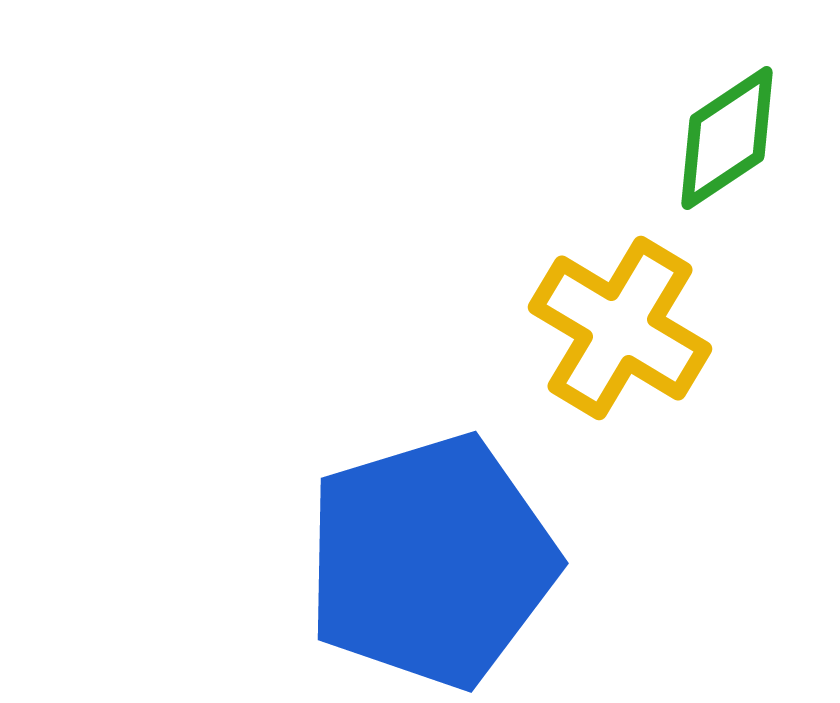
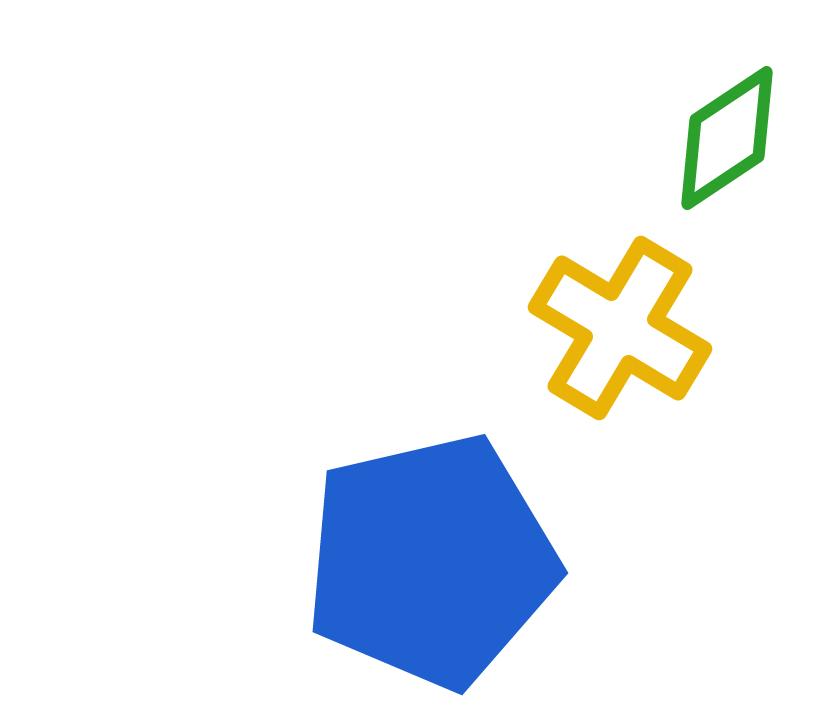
blue pentagon: rotated 4 degrees clockwise
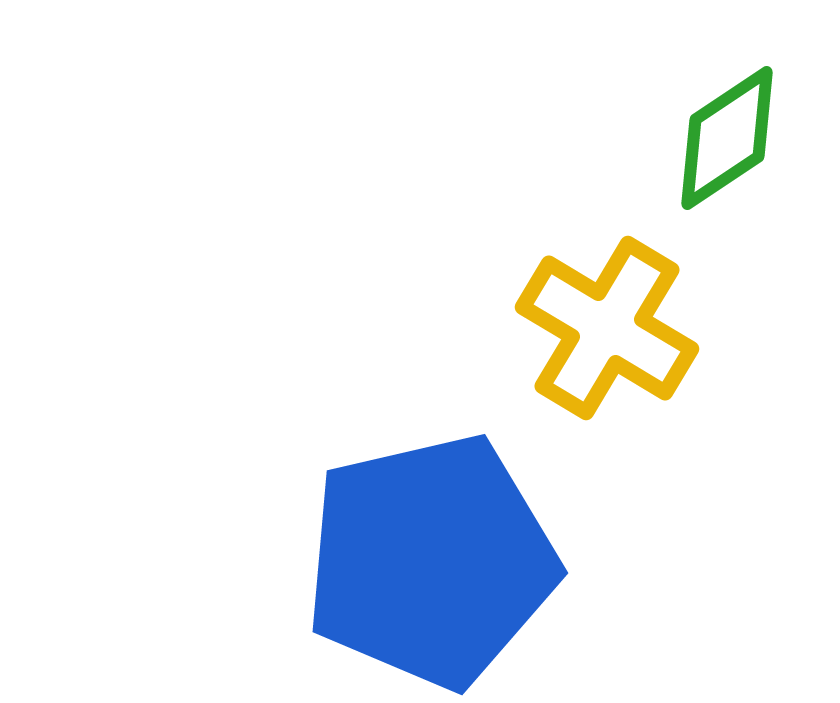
yellow cross: moved 13 px left
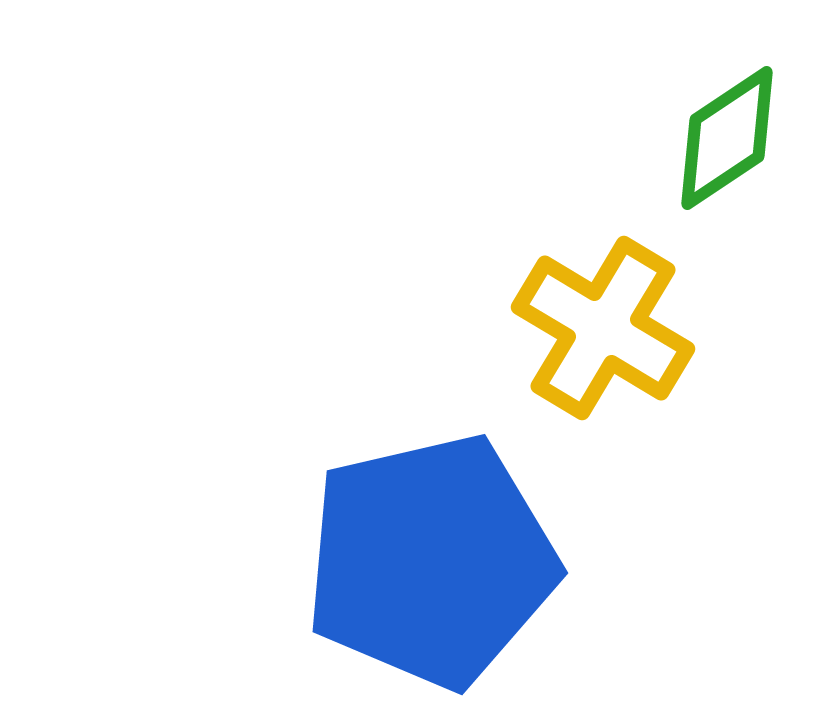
yellow cross: moved 4 px left
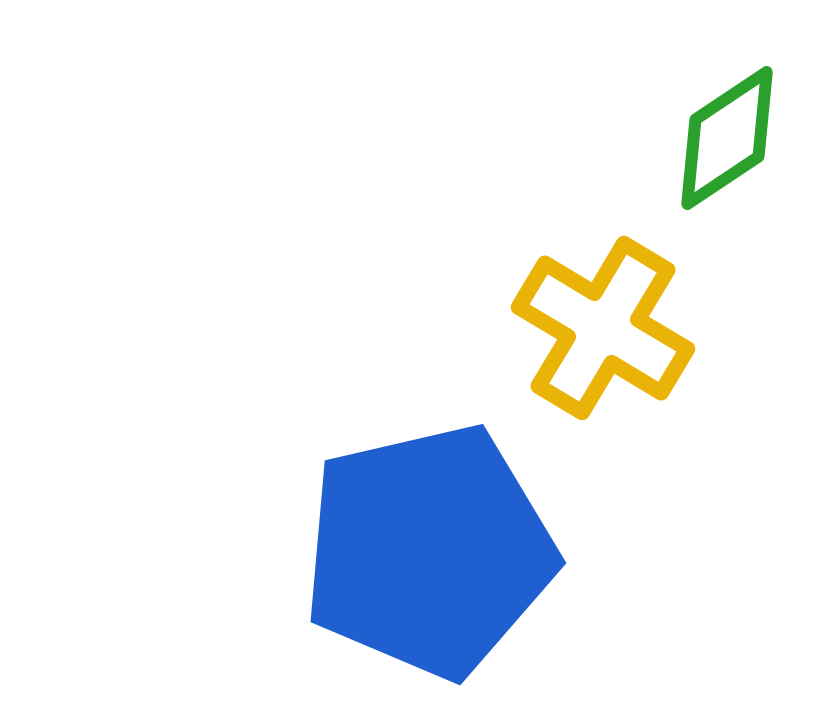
blue pentagon: moved 2 px left, 10 px up
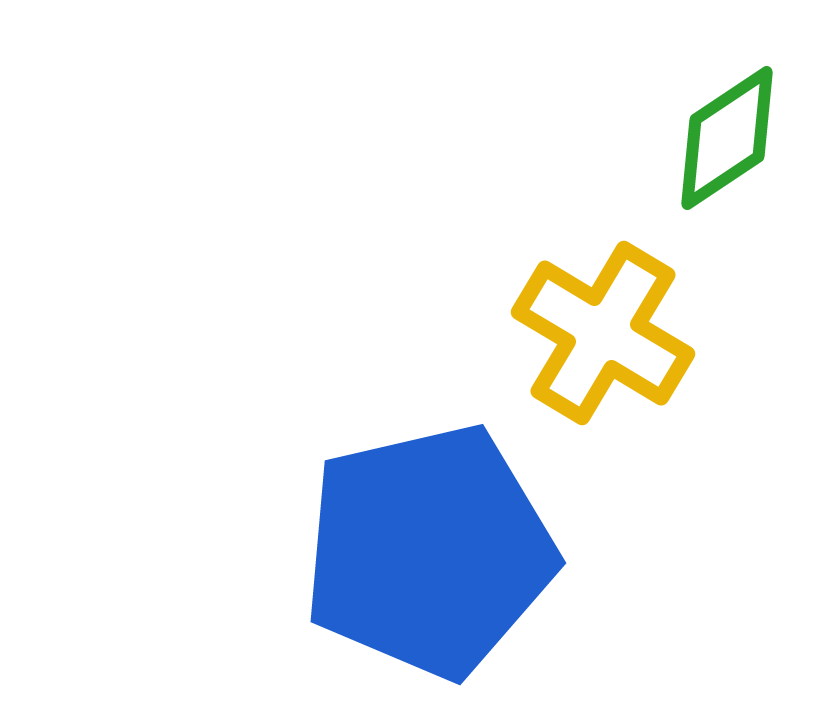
yellow cross: moved 5 px down
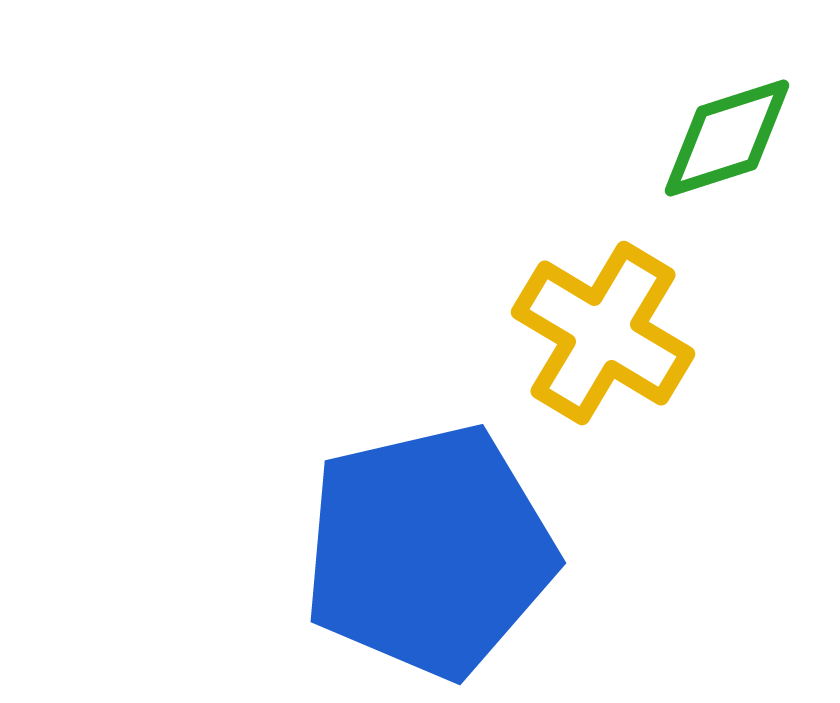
green diamond: rotated 16 degrees clockwise
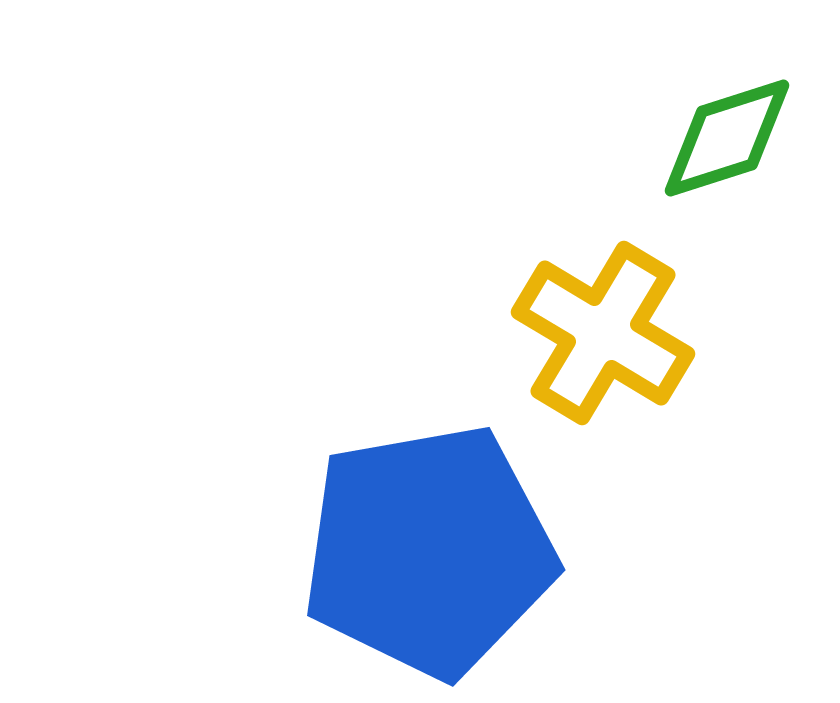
blue pentagon: rotated 3 degrees clockwise
